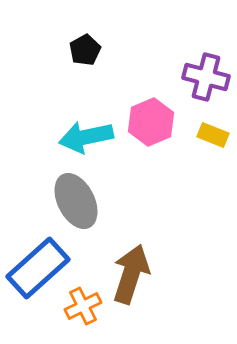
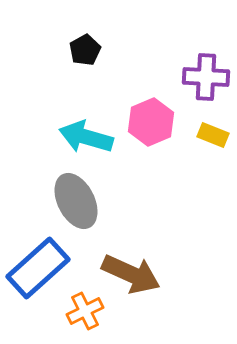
purple cross: rotated 12 degrees counterclockwise
cyan arrow: rotated 28 degrees clockwise
brown arrow: rotated 96 degrees clockwise
orange cross: moved 2 px right, 5 px down
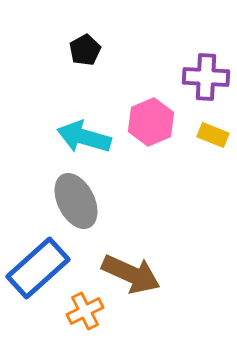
cyan arrow: moved 2 px left
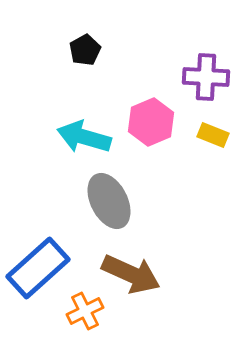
gray ellipse: moved 33 px right
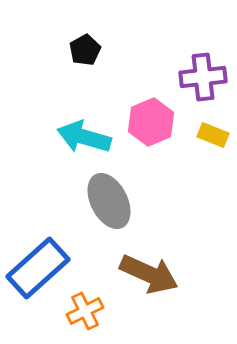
purple cross: moved 3 px left; rotated 9 degrees counterclockwise
brown arrow: moved 18 px right
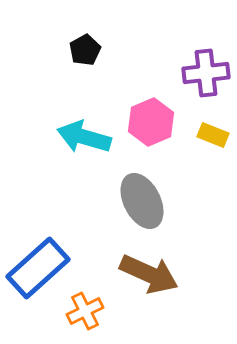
purple cross: moved 3 px right, 4 px up
gray ellipse: moved 33 px right
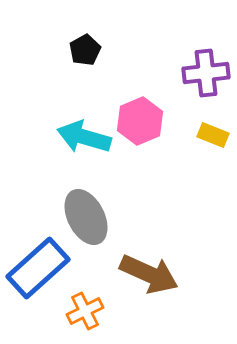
pink hexagon: moved 11 px left, 1 px up
gray ellipse: moved 56 px left, 16 px down
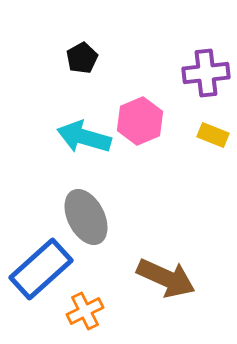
black pentagon: moved 3 px left, 8 px down
blue rectangle: moved 3 px right, 1 px down
brown arrow: moved 17 px right, 4 px down
